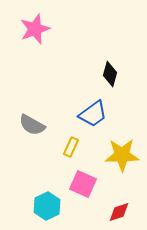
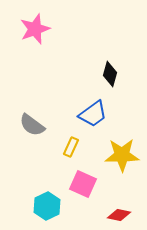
gray semicircle: rotated 8 degrees clockwise
red diamond: moved 3 px down; rotated 30 degrees clockwise
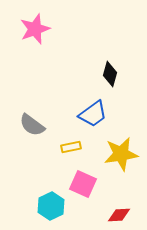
yellow rectangle: rotated 54 degrees clockwise
yellow star: moved 1 px left, 1 px up; rotated 8 degrees counterclockwise
cyan hexagon: moved 4 px right
red diamond: rotated 15 degrees counterclockwise
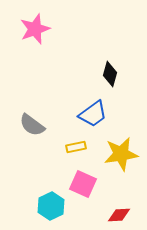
yellow rectangle: moved 5 px right
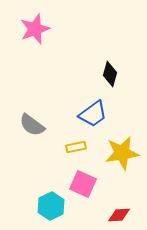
yellow star: moved 1 px right, 1 px up
